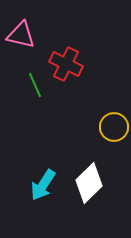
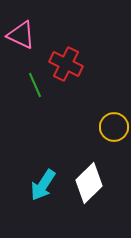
pink triangle: rotated 12 degrees clockwise
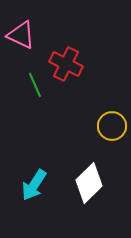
yellow circle: moved 2 px left, 1 px up
cyan arrow: moved 9 px left
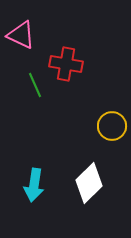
red cross: rotated 16 degrees counterclockwise
cyan arrow: rotated 24 degrees counterclockwise
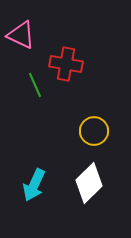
yellow circle: moved 18 px left, 5 px down
cyan arrow: rotated 16 degrees clockwise
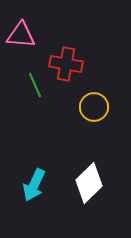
pink triangle: rotated 20 degrees counterclockwise
yellow circle: moved 24 px up
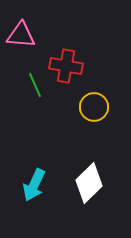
red cross: moved 2 px down
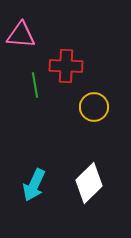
red cross: rotated 8 degrees counterclockwise
green line: rotated 15 degrees clockwise
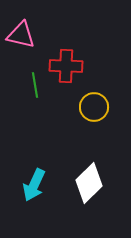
pink triangle: rotated 8 degrees clockwise
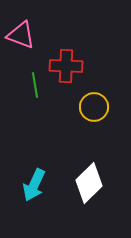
pink triangle: rotated 8 degrees clockwise
